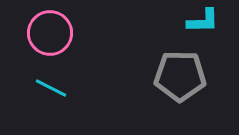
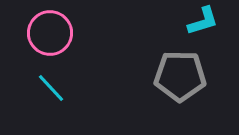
cyan L-shape: rotated 16 degrees counterclockwise
cyan line: rotated 20 degrees clockwise
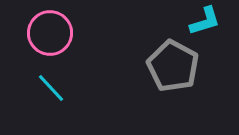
cyan L-shape: moved 2 px right
gray pentagon: moved 7 px left, 10 px up; rotated 27 degrees clockwise
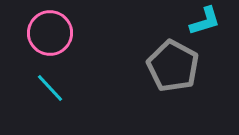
cyan line: moved 1 px left
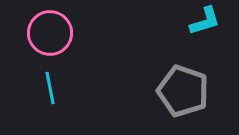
gray pentagon: moved 10 px right, 25 px down; rotated 9 degrees counterclockwise
cyan line: rotated 32 degrees clockwise
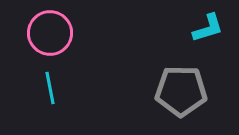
cyan L-shape: moved 3 px right, 7 px down
gray pentagon: moved 2 px left; rotated 18 degrees counterclockwise
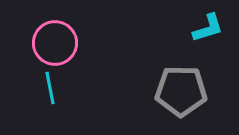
pink circle: moved 5 px right, 10 px down
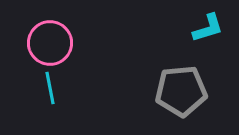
pink circle: moved 5 px left
gray pentagon: rotated 6 degrees counterclockwise
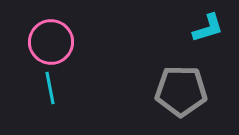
pink circle: moved 1 px right, 1 px up
gray pentagon: rotated 6 degrees clockwise
